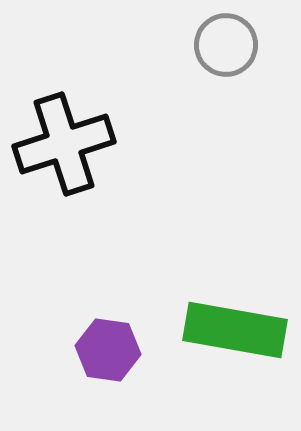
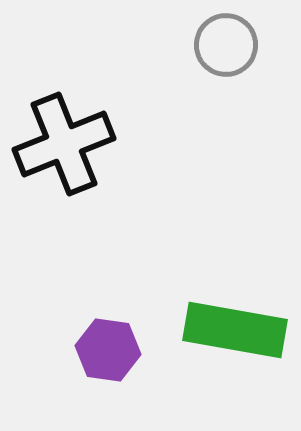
black cross: rotated 4 degrees counterclockwise
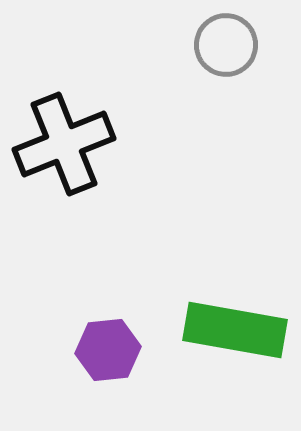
purple hexagon: rotated 14 degrees counterclockwise
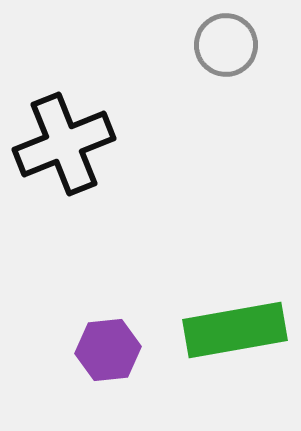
green rectangle: rotated 20 degrees counterclockwise
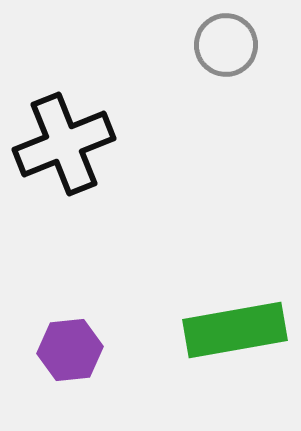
purple hexagon: moved 38 px left
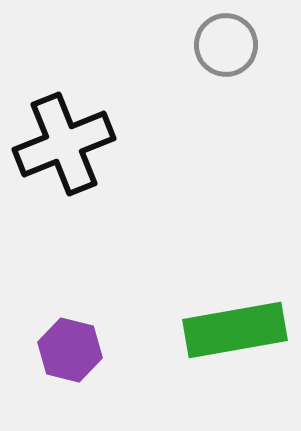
purple hexagon: rotated 20 degrees clockwise
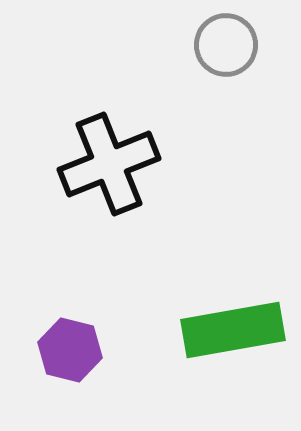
black cross: moved 45 px right, 20 px down
green rectangle: moved 2 px left
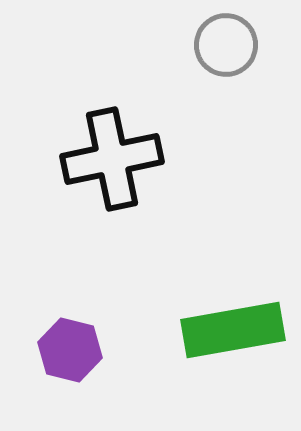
black cross: moved 3 px right, 5 px up; rotated 10 degrees clockwise
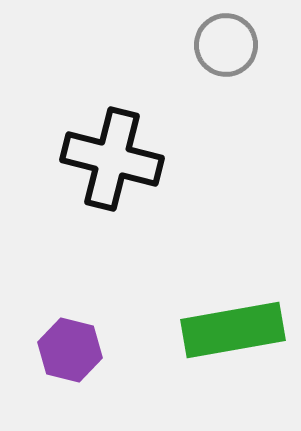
black cross: rotated 26 degrees clockwise
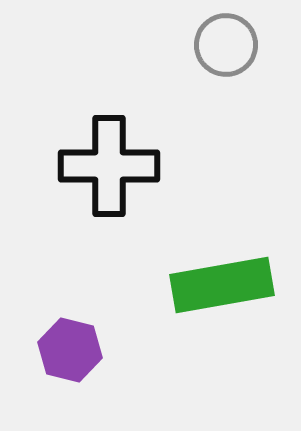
black cross: moved 3 px left, 7 px down; rotated 14 degrees counterclockwise
green rectangle: moved 11 px left, 45 px up
